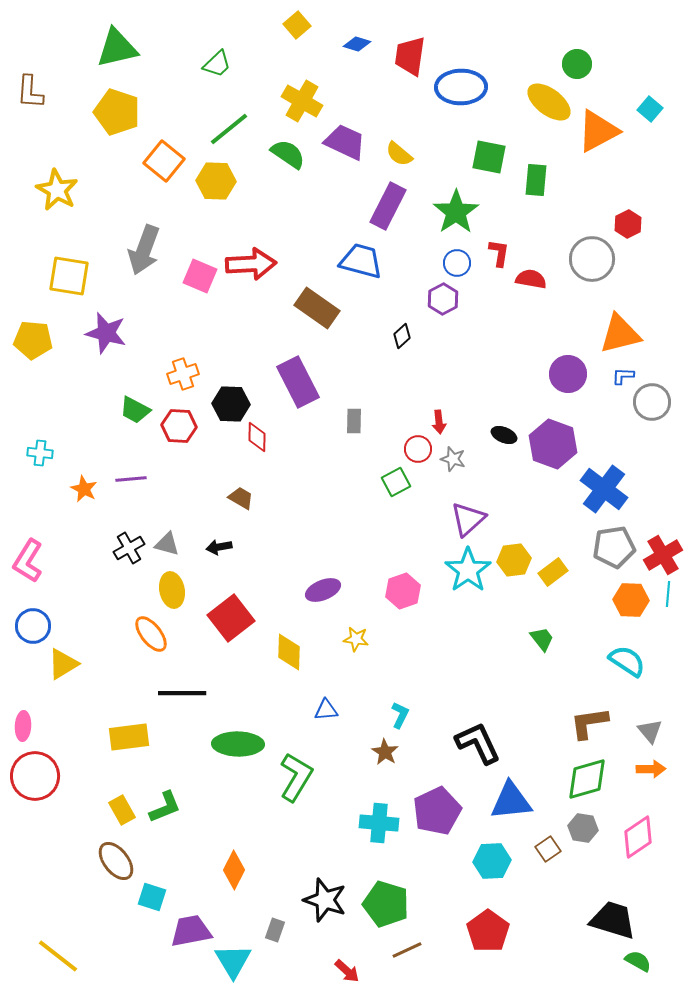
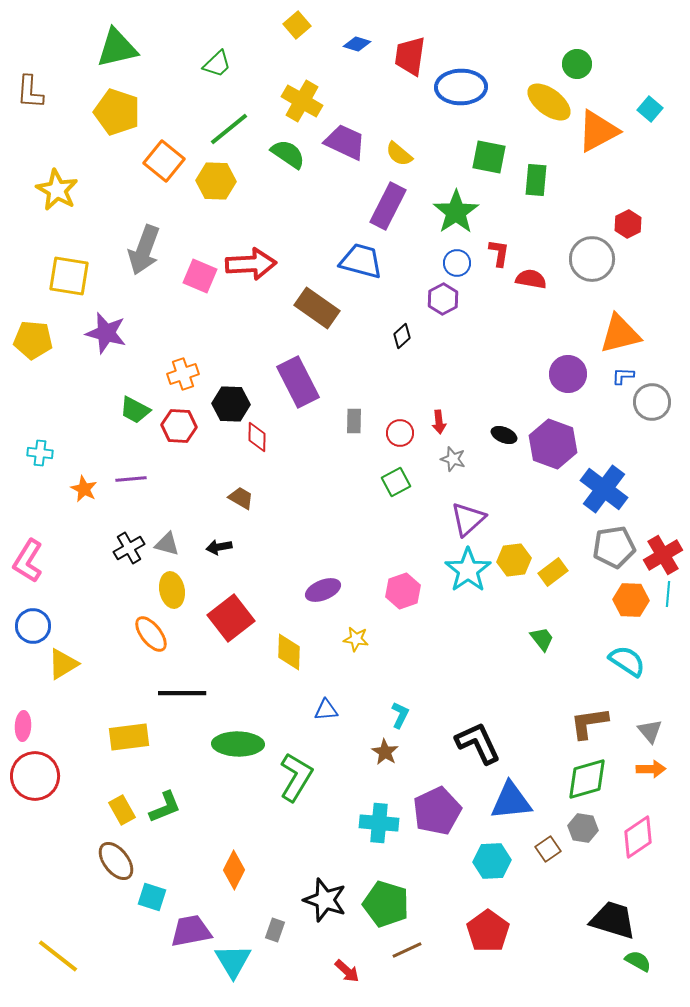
red circle at (418, 449): moved 18 px left, 16 px up
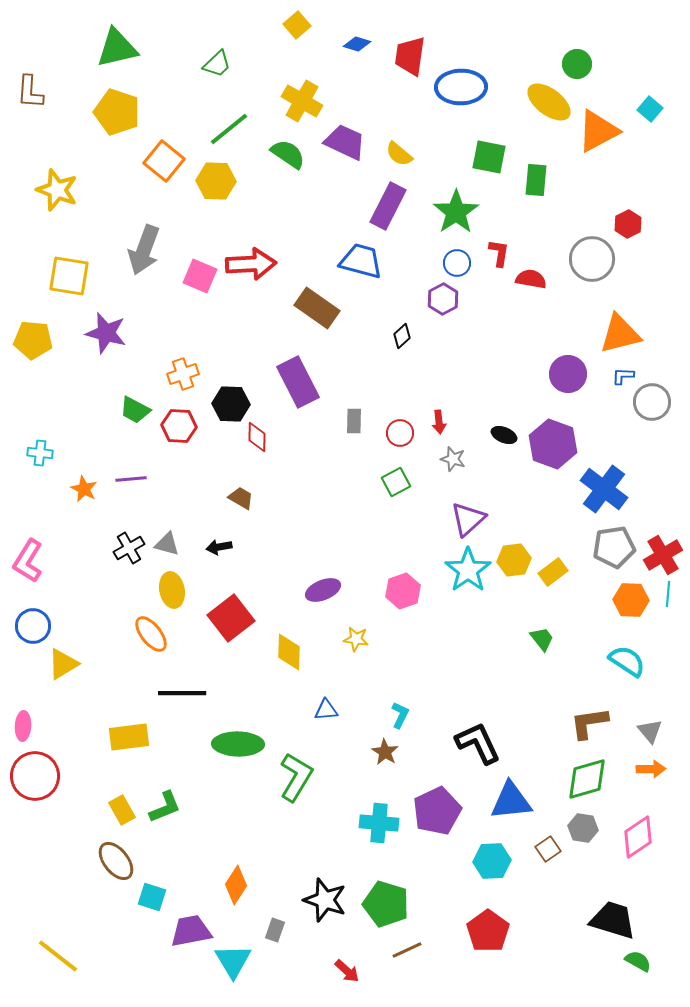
yellow star at (57, 190): rotated 9 degrees counterclockwise
orange diamond at (234, 870): moved 2 px right, 15 px down; rotated 6 degrees clockwise
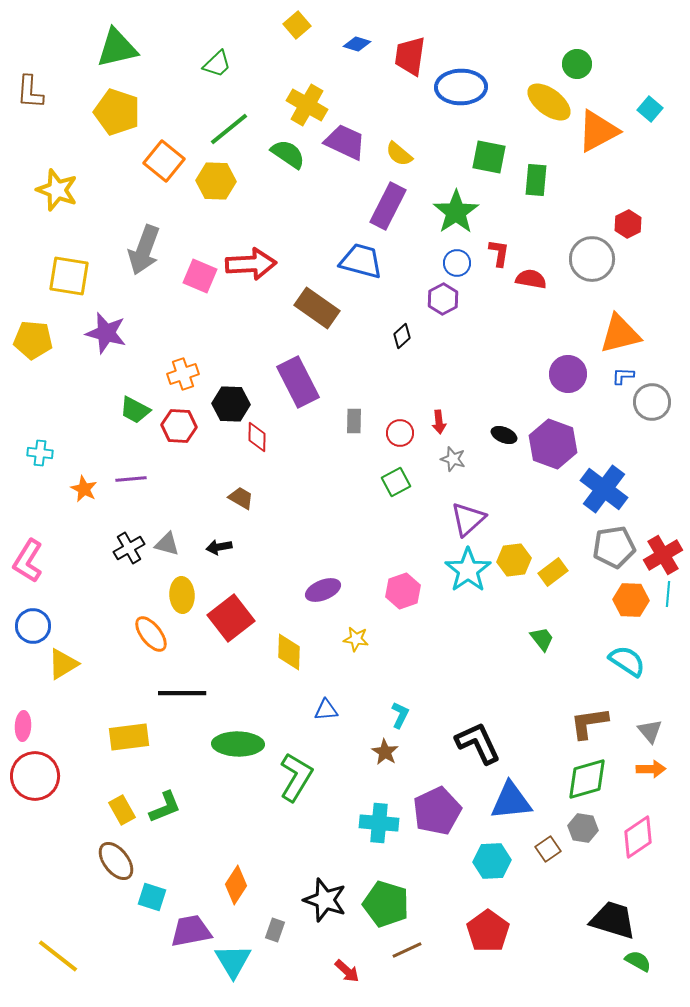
yellow cross at (302, 101): moved 5 px right, 4 px down
yellow ellipse at (172, 590): moved 10 px right, 5 px down; rotated 8 degrees clockwise
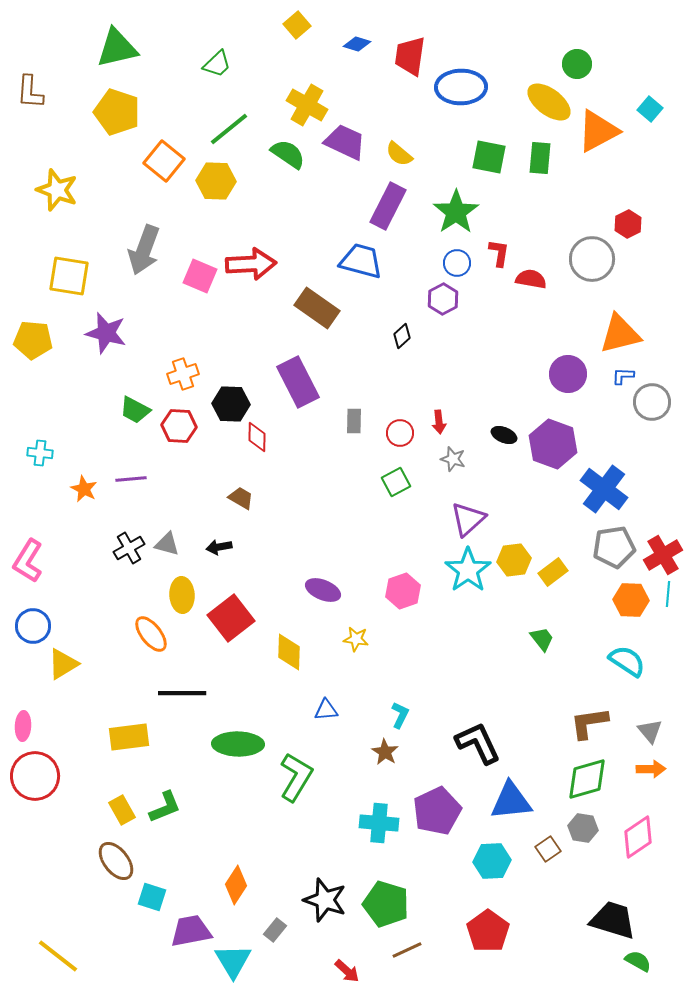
green rectangle at (536, 180): moved 4 px right, 22 px up
purple ellipse at (323, 590): rotated 44 degrees clockwise
gray rectangle at (275, 930): rotated 20 degrees clockwise
